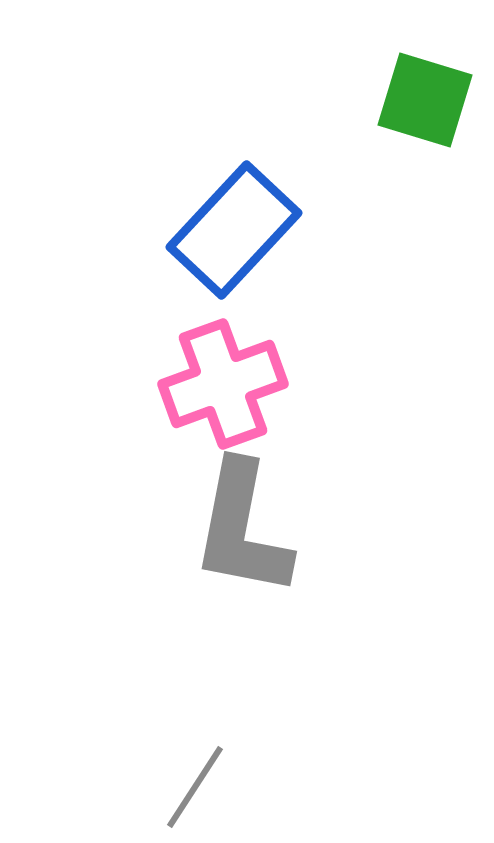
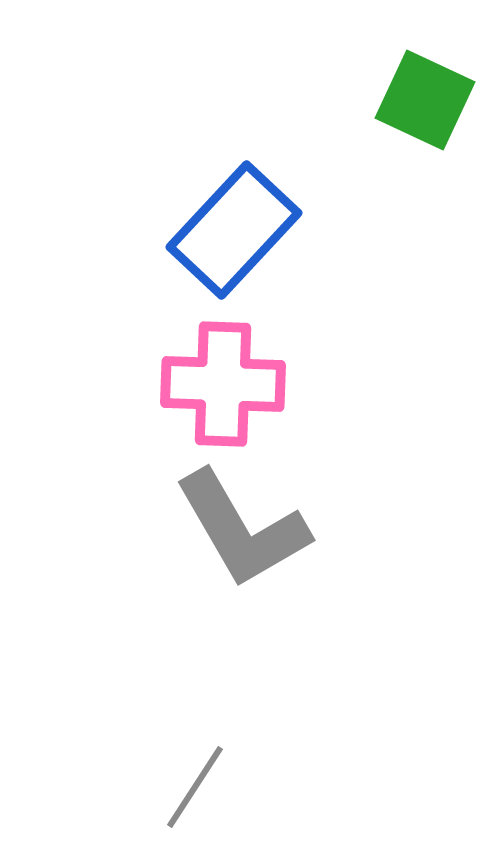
green square: rotated 8 degrees clockwise
pink cross: rotated 22 degrees clockwise
gray L-shape: rotated 41 degrees counterclockwise
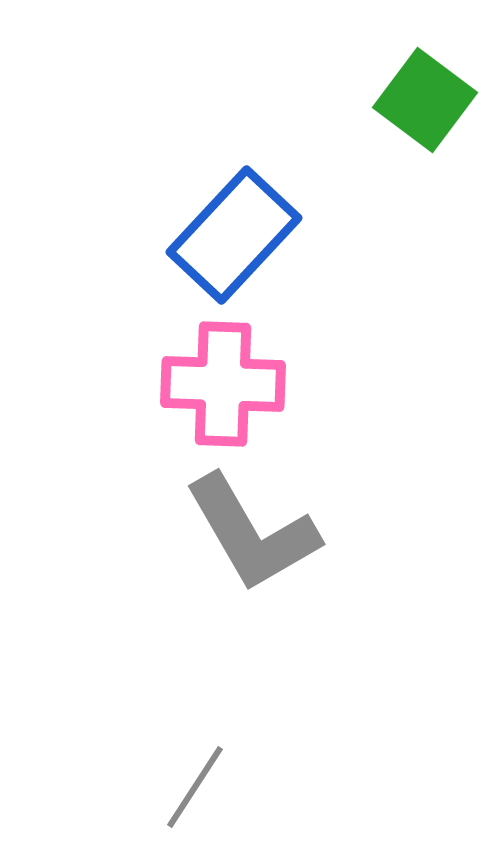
green square: rotated 12 degrees clockwise
blue rectangle: moved 5 px down
gray L-shape: moved 10 px right, 4 px down
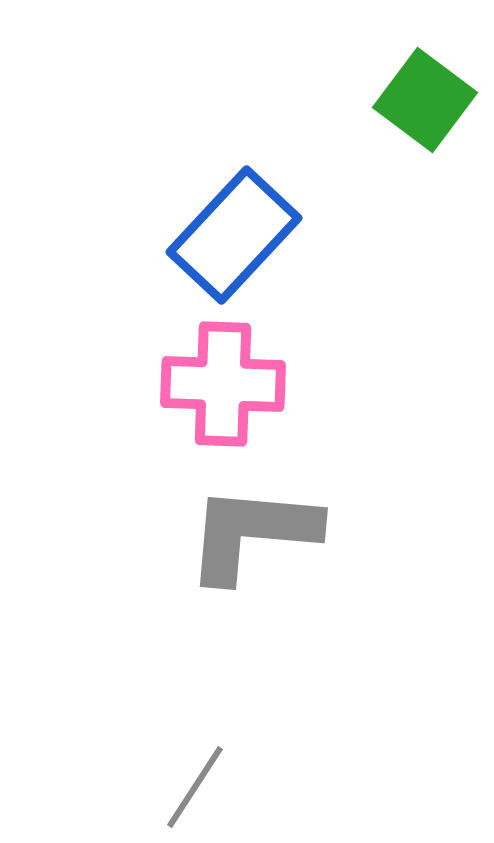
gray L-shape: rotated 125 degrees clockwise
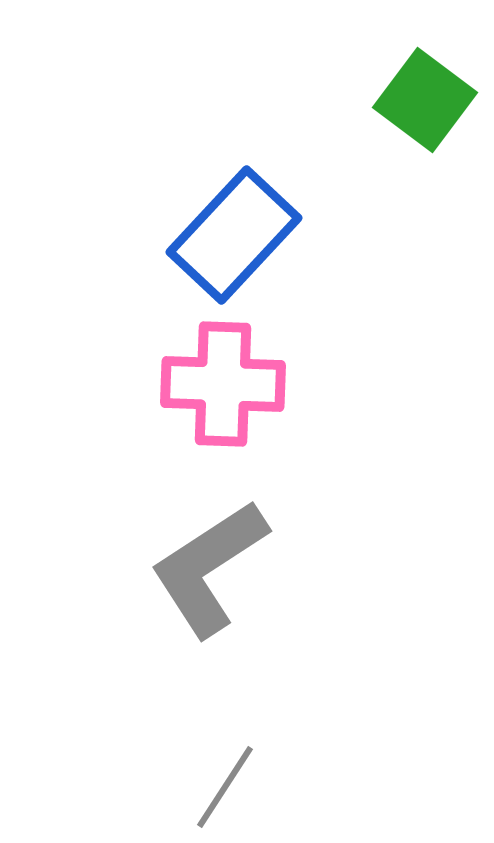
gray L-shape: moved 43 px left, 35 px down; rotated 38 degrees counterclockwise
gray line: moved 30 px right
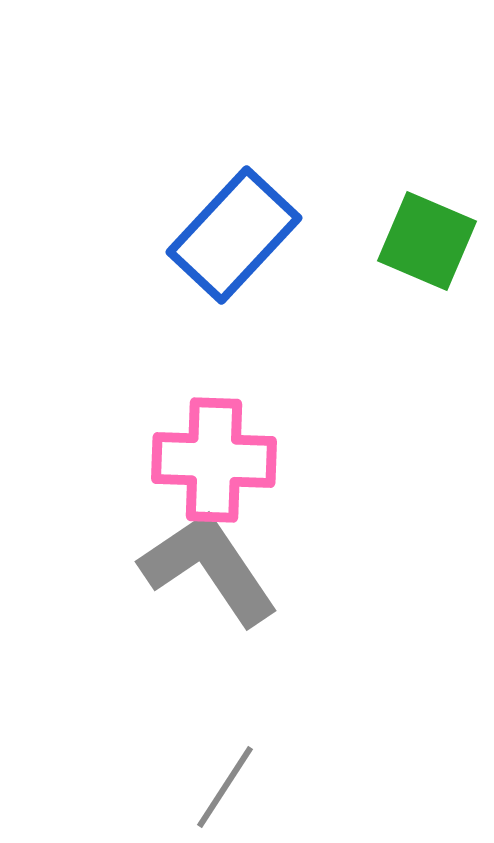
green square: moved 2 px right, 141 px down; rotated 14 degrees counterclockwise
pink cross: moved 9 px left, 76 px down
gray L-shape: rotated 89 degrees clockwise
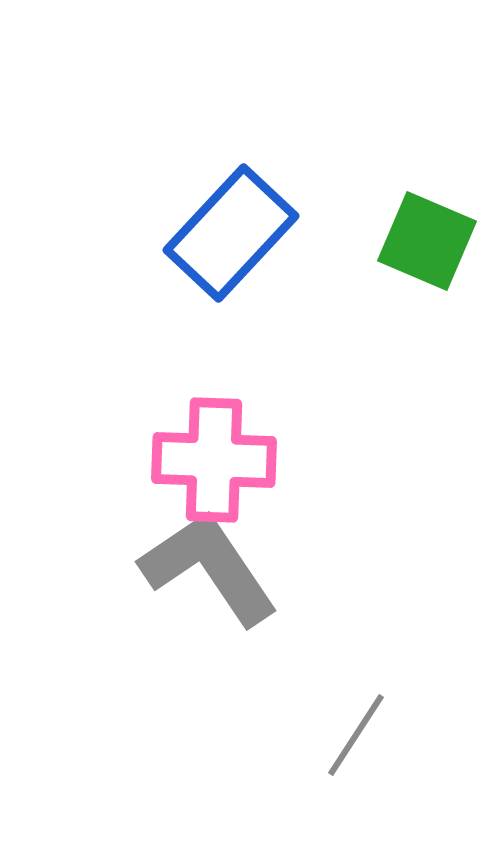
blue rectangle: moved 3 px left, 2 px up
gray line: moved 131 px right, 52 px up
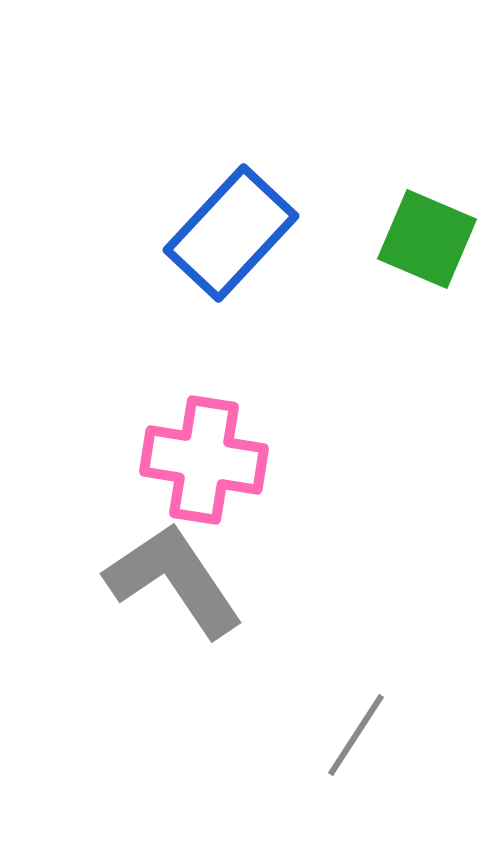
green square: moved 2 px up
pink cross: moved 10 px left; rotated 7 degrees clockwise
gray L-shape: moved 35 px left, 12 px down
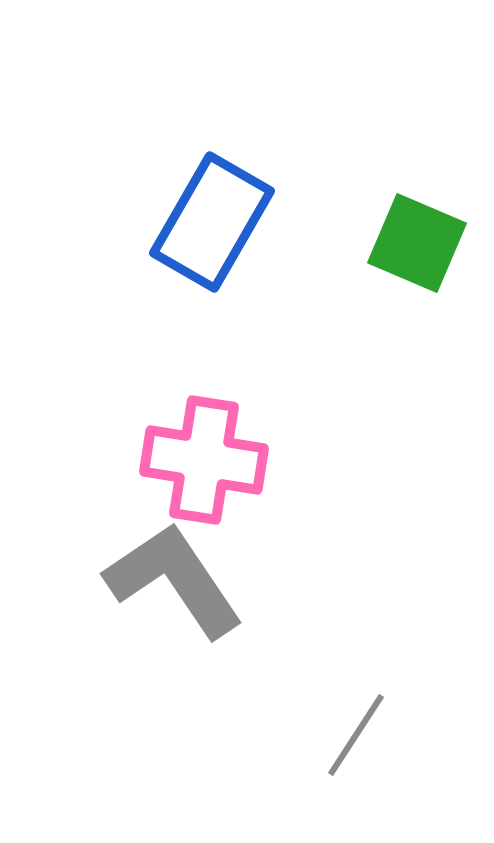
blue rectangle: moved 19 px left, 11 px up; rotated 13 degrees counterclockwise
green square: moved 10 px left, 4 px down
